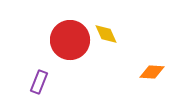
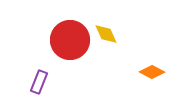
orange diamond: rotated 25 degrees clockwise
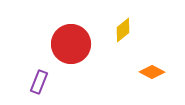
yellow diamond: moved 17 px right, 4 px up; rotated 75 degrees clockwise
red circle: moved 1 px right, 4 px down
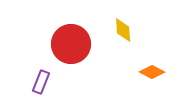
yellow diamond: rotated 55 degrees counterclockwise
purple rectangle: moved 2 px right
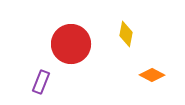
yellow diamond: moved 3 px right, 4 px down; rotated 15 degrees clockwise
orange diamond: moved 3 px down
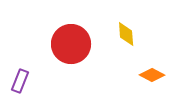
yellow diamond: rotated 15 degrees counterclockwise
purple rectangle: moved 21 px left, 1 px up
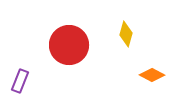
yellow diamond: rotated 20 degrees clockwise
red circle: moved 2 px left, 1 px down
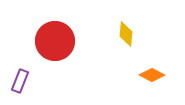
yellow diamond: rotated 10 degrees counterclockwise
red circle: moved 14 px left, 4 px up
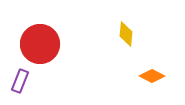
red circle: moved 15 px left, 3 px down
orange diamond: moved 1 px down
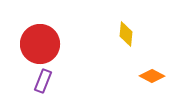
purple rectangle: moved 23 px right
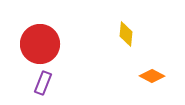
purple rectangle: moved 2 px down
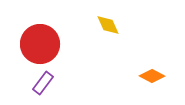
yellow diamond: moved 18 px left, 9 px up; rotated 30 degrees counterclockwise
purple rectangle: rotated 15 degrees clockwise
